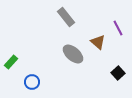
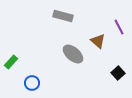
gray rectangle: moved 3 px left, 1 px up; rotated 36 degrees counterclockwise
purple line: moved 1 px right, 1 px up
brown triangle: moved 1 px up
blue circle: moved 1 px down
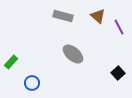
brown triangle: moved 25 px up
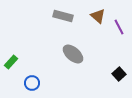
black square: moved 1 px right, 1 px down
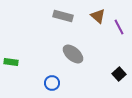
green rectangle: rotated 56 degrees clockwise
blue circle: moved 20 px right
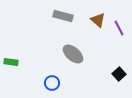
brown triangle: moved 4 px down
purple line: moved 1 px down
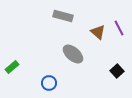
brown triangle: moved 12 px down
green rectangle: moved 1 px right, 5 px down; rotated 48 degrees counterclockwise
black square: moved 2 px left, 3 px up
blue circle: moved 3 px left
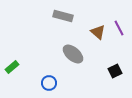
black square: moved 2 px left; rotated 16 degrees clockwise
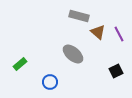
gray rectangle: moved 16 px right
purple line: moved 6 px down
green rectangle: moved 8 px right, 3 px up
black square: moved 1 px right
blue circle: moved 1 px right, 1 px up
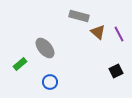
gray ellipse: moved 28 px left, 6 px up; rotated 10 degrees clockwise
